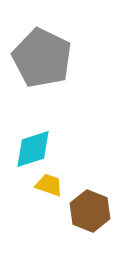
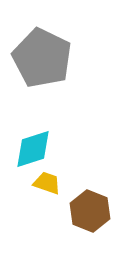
yellow trapezoid: moved 2 px left, 2 px up
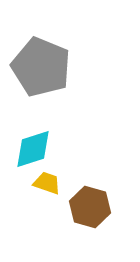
gray pentagon: moved 1 px left, 9 px down; rotated 4 degrees counterclockwise
brown hexagon: moved 4 px up; rotated 6 degrees counterclockwise
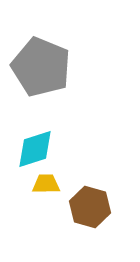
cyan diamond: moved 2 px right
yellow trapezoid: moved 1 px left, 1 px down; rotated 20 degrees counterclockwise
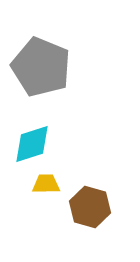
cyan diamond: moved 3 px left, 5 px up
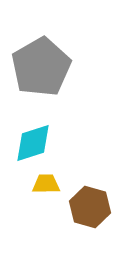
gray pentagon: rotated 20 degrees clockwise
cyan diamond: moved 1 px right, 1 px up
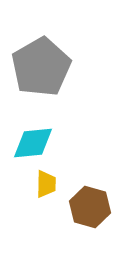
cyan diamond: rotated 12 degrees clockwise
yellow trapezoid: rotated 92 degrees clockwise
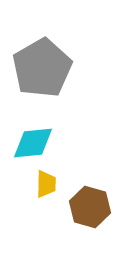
gray pentagon: moved 1 px right, 1 px down
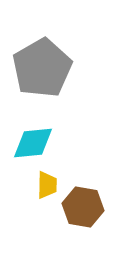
yellow trapezoid: moved 1 px right, 1 px down
brown hexagon: moved 7 px left; rotated 6 degrees counterclockwise
